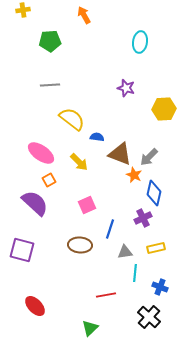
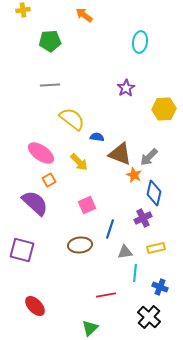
orange arrow: rotated 24 degrees counterclockwise
purple star: rotated 24 degrees clockwise
brown ellipse: rotated 10 degrees counterclockwise
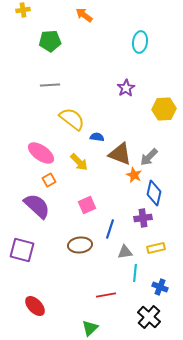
purple semicircle: moved 2 px right, 3 px down
purple cross: rotated 18 degrees clockwise
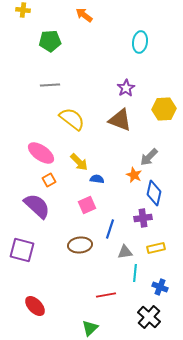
yellow cross: rotated 16 degrees clockwise
blue semicircle: moved 42 px down
brown triangle: moved 34 px up
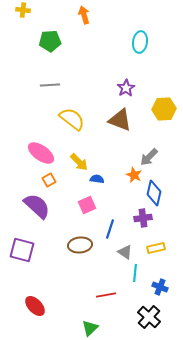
orange arrow: rotated 36 degrees clockwise
gray triangle: rotated 42 degrees clockwise
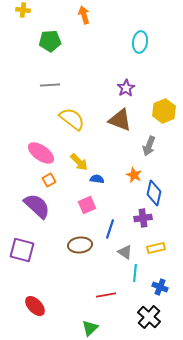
yellow hexagon: moved 2 px down; rotated 20 degrees counterclockwise
gray arrow: moved 11 px up; rotated 24 degrees counterclockwise
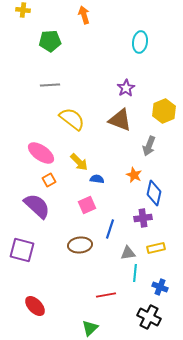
gray triangle: moved 3 px right, 1 px down; rotated 42 degrees counterclockwise
black cross: rotated 15 degrees counterclockwise
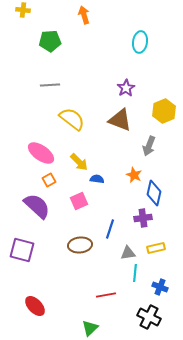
pink square: moved 8 px left, 4 px up
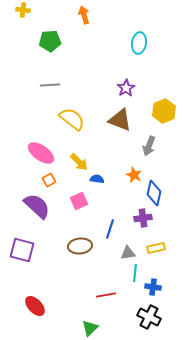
cyan ellipse: moved 1 px left, 1 px down
brown ellipse: moved 1 px down
blue cross: moved 7 px left; rotated 14 degrees counterclockwise
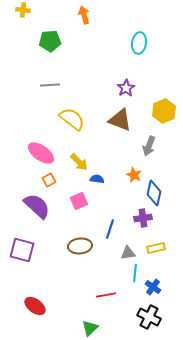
blue cross: rotated 28 degrees clockwise
red ellipse: rotated 10 degrees counterclockwise
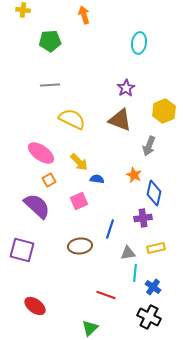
yellow semicircle: rotated 12 degrees counterclockwise
red line: rotated 30 degrees clockwise
